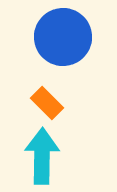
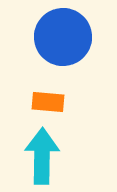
orange rectangle: moved 1 px right, 1 px up; rotated 40 degrees counterclockwise
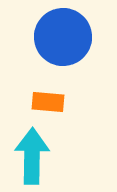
cyan arrow: moved 10 px left
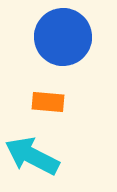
cyan arrow: rotated 64 degrees counterclockwise
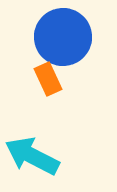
orange rectangle: moved 23 px up; rotated 60 degrees clockwise
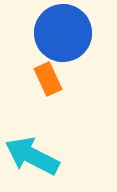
blue circle: moved 4 px up
